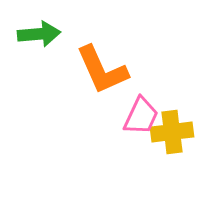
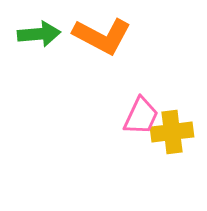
orange L-shape: moved 34 px up; rotated 38 degrees counterclockwise
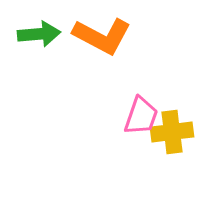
pink trapezoid: rotated 6 degrees counterclockwise
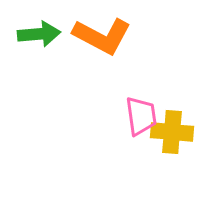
pink trapezoid: rotated 27 degrees counterclockwise
yellow cross: rotated 12 degrees clockwise
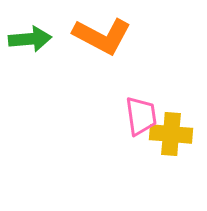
green arrow: moved 9 px left, 5 px down
yellow cross: moved 1 px left, 2 px down
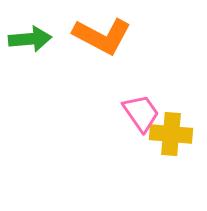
pink trapezoid: moved 3 px up; rotated 27 degrees counterclockwise
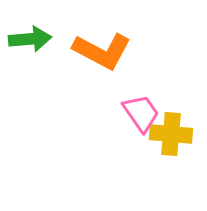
orange L-shape: moved 15 px down
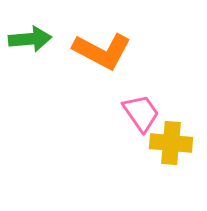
yellow cross: moved 9 px down
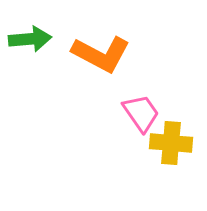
orange L-shape: moved 1 px left, 3 px down
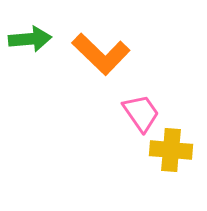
orange L-shape: rotated 16 degrees clockwise
yellow cross: moved 7 px down
